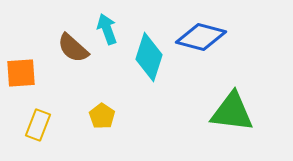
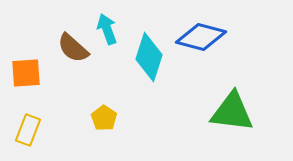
orange square: moved 5 px right
yellow pentagon: moved 2 px right, 2 px down
yellow rectangle: moved 10 px left, 5 px down
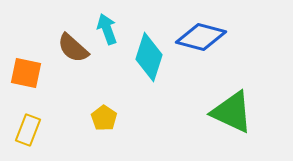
orange square: rotated 16 degrees clockwise
green triangle: rotated 18 degrees clockwise
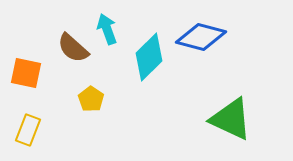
cyan diamond: rotated 27 degrees clockwise
green triangle: moved 1 px left, 7 px down
yellow pentagon: moved 13 px left, 19 px up
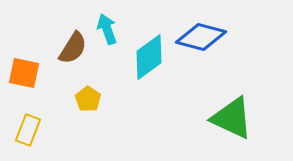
brown semicircle: rotated 100 degrees counterclockwise
cyan diamond: rotated 9 degrees clockwise
orange square: moved 2 px left
yellow pentagon: moved 3 px left
green triangle: moved 1 px right, 1 px up
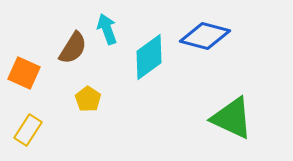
blue diamond: moved 4 px right, 1 px up
orange square: rotated 12 degrees clockwise
yellow rectangle: rotated 12 degrees clockwise
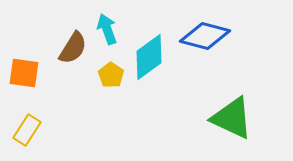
orange square: rotated 16 degrees counterclockwise
yellow pentagon: moved 23 px right, 24 px up
yellow rectangle: moved 1 px left
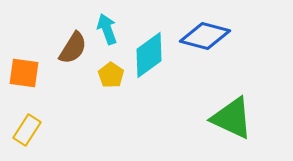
cyan diamond: moved 2 px up
